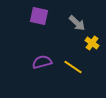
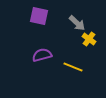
yellow cross: moved 3 px left, 4 px up
purple semicircle: moved 7 px up
yellow line: rotated 12 degrees counterclockwise
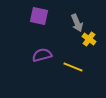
gray arrow: rotated 24 degrees clockwise
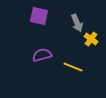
yellow cross: moved 2 px right
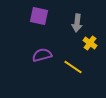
gray arrow: rotated 30 degrees clockwise
yellow cross: moved 1 px left, 4 px down
yellow line: rotated 12 degrees clockwise
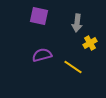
yellow cross: rotated 24 degrees clockwise
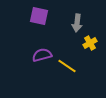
yellow line: moved 6 px left, 1 px up
